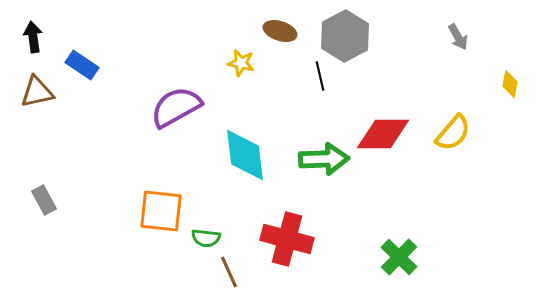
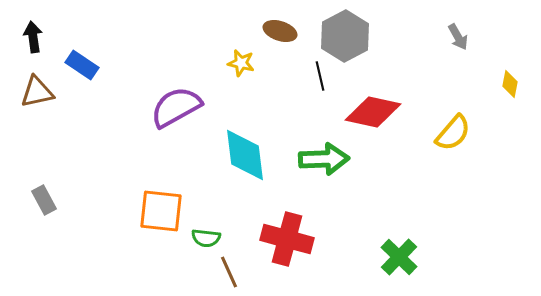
red diamond: moved 10 px left, 22 px up; rotated 12 degrees clockwise
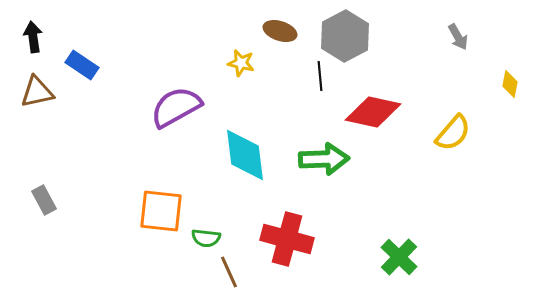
black line: rotated 8 degrees clockwise
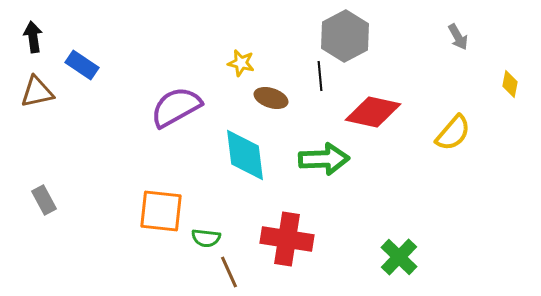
brown ellipse: moved 9 px left, 67 px down
red cross: rotated 6 degrees counterclockwise
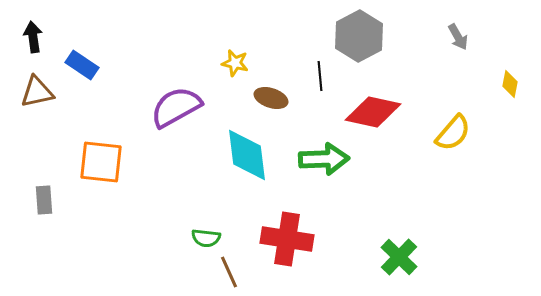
gray hexagon: moved 14 px right
yellow star: moved 6 px left
cyan diamond: moved 2 px right
gray rectangle: rotated 24 degrees clockwise
orange square: moved 60 px left, 49 px up
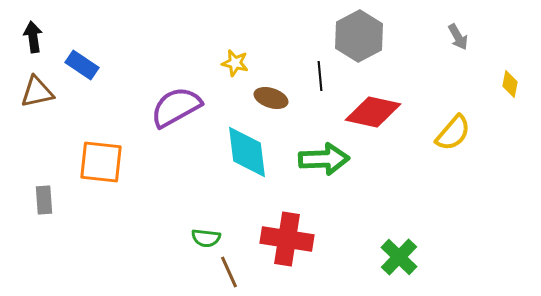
cyan diamond: moved 3 px up
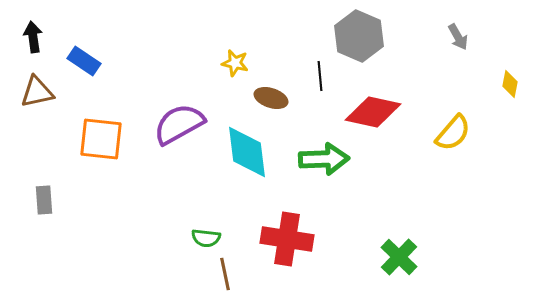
gray hexagon: rotated 9 degrees counterclockwise
blue rectangle: moved 2 px right, 4 px up
purple semicircle: moved 3 px right, 17 px down
orange square: moved 23 px up
brown line: moved 4 px left, 2 px down; rotated 12 degrees clockwise
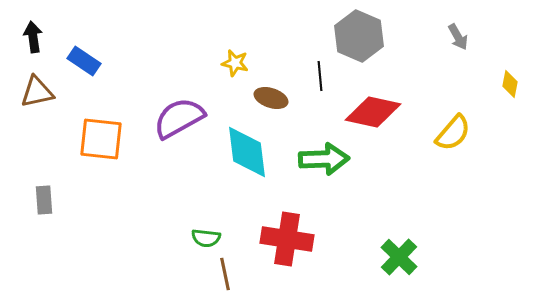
purple semicircle: moved 6 px up
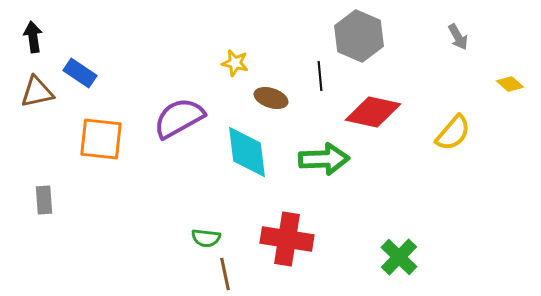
blue rectangle: moved 4 px left, 12 px down
yellow diamond: rotated 60 degrees counterclockwise
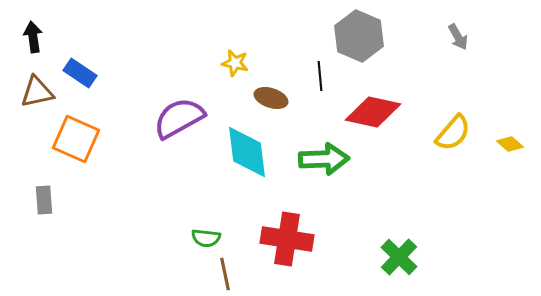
yellow diamond: moved 60 px down
orange square: moved 25 px left; rotated 18 degrees clockwise
